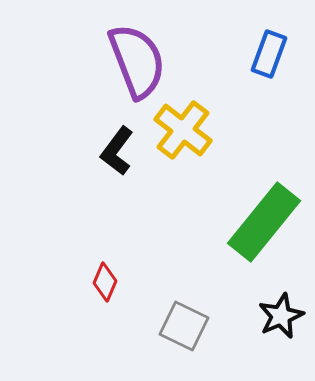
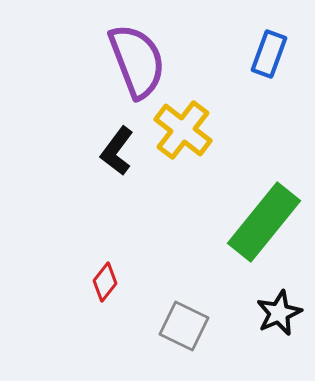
red diamond: rotated 15 degrees clockwise
black star: moved 2 px left, 3 px up
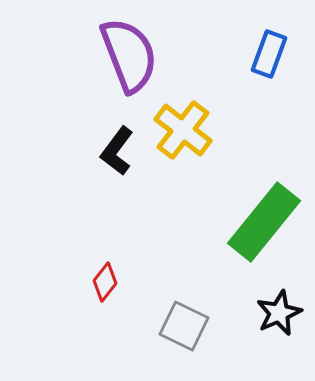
purple semicircle: moved 8 px left, 6 px up
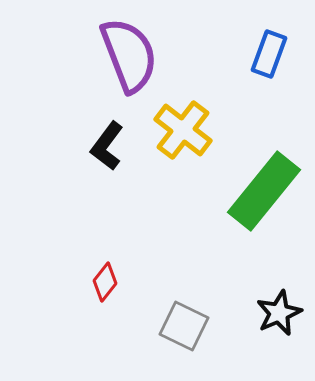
black L-shape: moved 10 px left, 5 px up
green rectangle: moved 31 px up
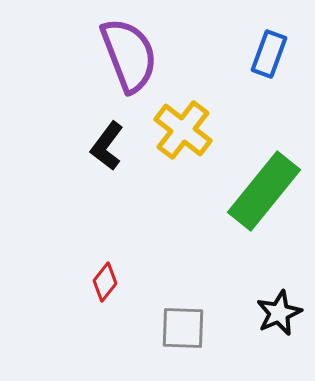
gray square: moved 1 px left, 2 px down; rotated 24 degrees counterclockwise
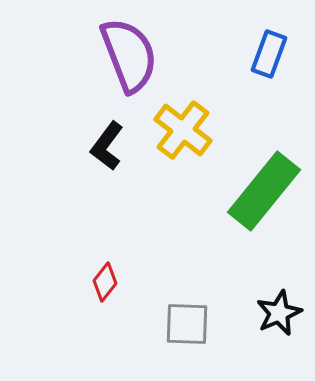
gray square: moved 4 px right, 4 px up
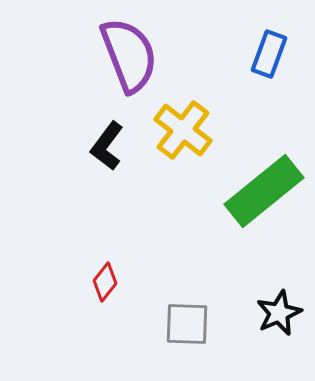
green rectangle: rotated 12 degrees clockwise
